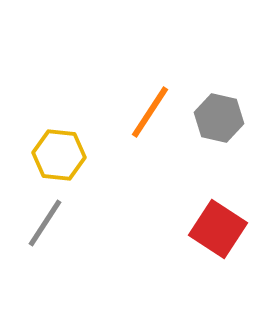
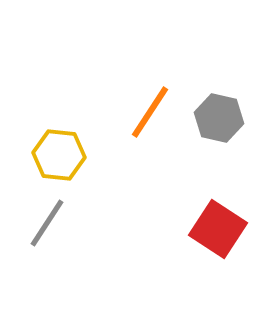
gray line: moved 2 px right
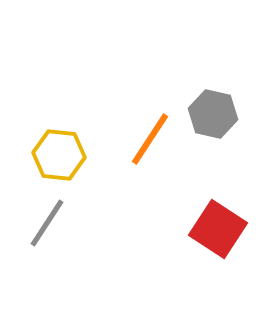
orange line: moved 27 px down
gray hexagon: moved 6 px left, 4 px up
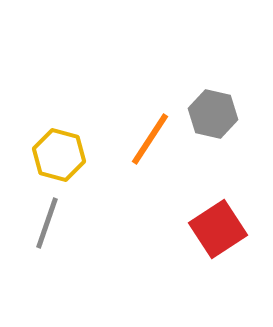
yellow hexagon: rotated 9 degrees clockwise
gray line: rotated 14 degrees counterclockwise
red square: rotated 24 degrees clockwise
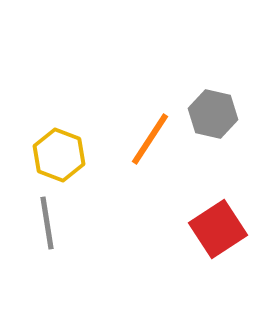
yellow hexagon: rotated 6 degrees clockwise
gray line: rotated 28 degrees counterclockwise
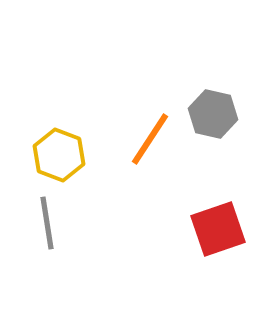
red square: rotated 14 degrees clockwise
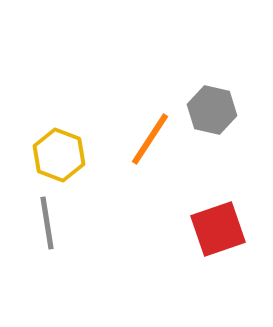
gray hexagon: moved 1 px left, 4 px up
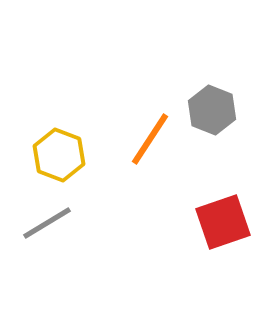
gray hexagon: rotated 9 degrees clockwise
gray line: rotated 68 degrees clockwise
red square: moved 5 px right, 7 px up
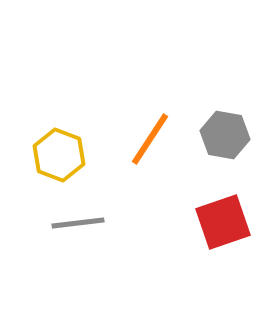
gray hexagon: moved 13 px right, 25 px down; rotated 12 degrees counterclockwise
gray line: moved 31 px right; rotated 24 degrees clockwise
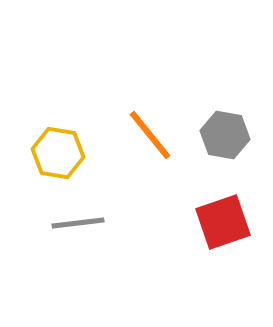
orange line: moved 4 px up; rotated 72 degrees counterclockwise
yellow hexagon: moved 1 px left, 2 px up; rotated 12 degrees counterclockwise
